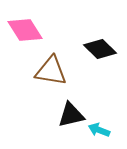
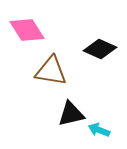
pink diamond: moved 2 px right
black diamond: rotated 20 degrees counterclockwise
black triangle: moved 1 px up
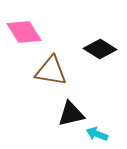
pink diamond: moved 3 px left, 2 px down
black diamond: rotated 8 degrees clockwise
cyan arrow: moved 2 px left, 4 px down
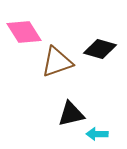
black diamond: rotated 16 degrees counterclockwise
brown triangle: moved 6 px right, 9 px up; rotated 28 degrees counterclockwise
cyan arrow: rotated 20 degrees counterclockwise
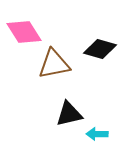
brown triangle: moved 3 px left, 2 px down; rotated 8 degrees clockwise
black triangle: moved 2 px left
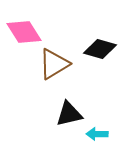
brown triangle: rotated 20 degrees counterclockwise
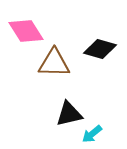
pink diamond: moved 2 px right, 1 px up
brown triangle: moved 1 px up; rotated 32 degrees clockwise
cyan arrow: moved 5 px left; rotated 40 degrees counterclockwise
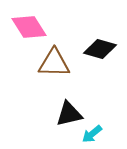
pink diamond: moved 3 px right, 4 px up
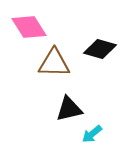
black triangle: moved 5 px up
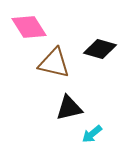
brown triangle: rotated 12 degrees clockwise
black triangle: moved 1 px up
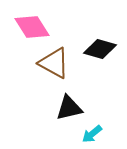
pink diamond: moved 3 px right
brown triangle: rotated 16 degrees clockwise
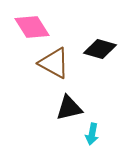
cyan arrow: rotated 40 degrees counterclockwise
